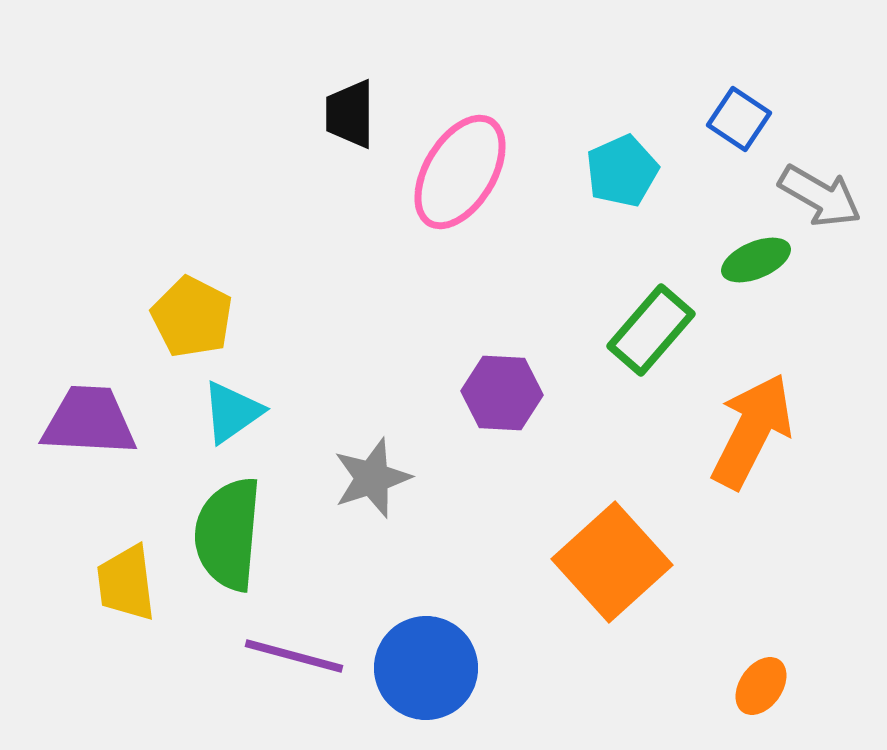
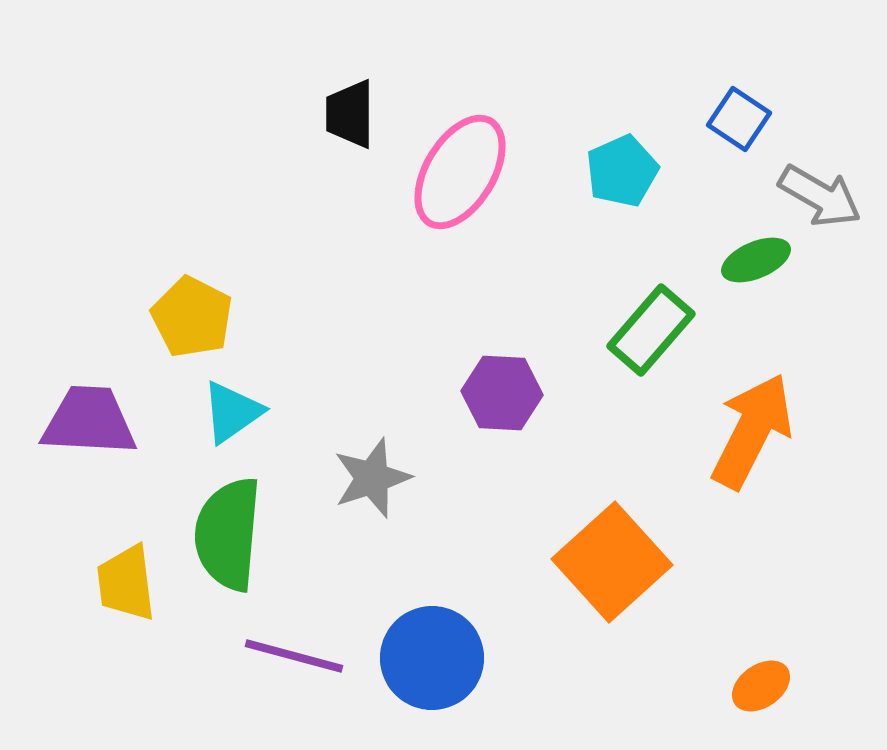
blue circle: moved 6 px right, 10 px up
orange ellipse: rotated 20 degrees clockwise
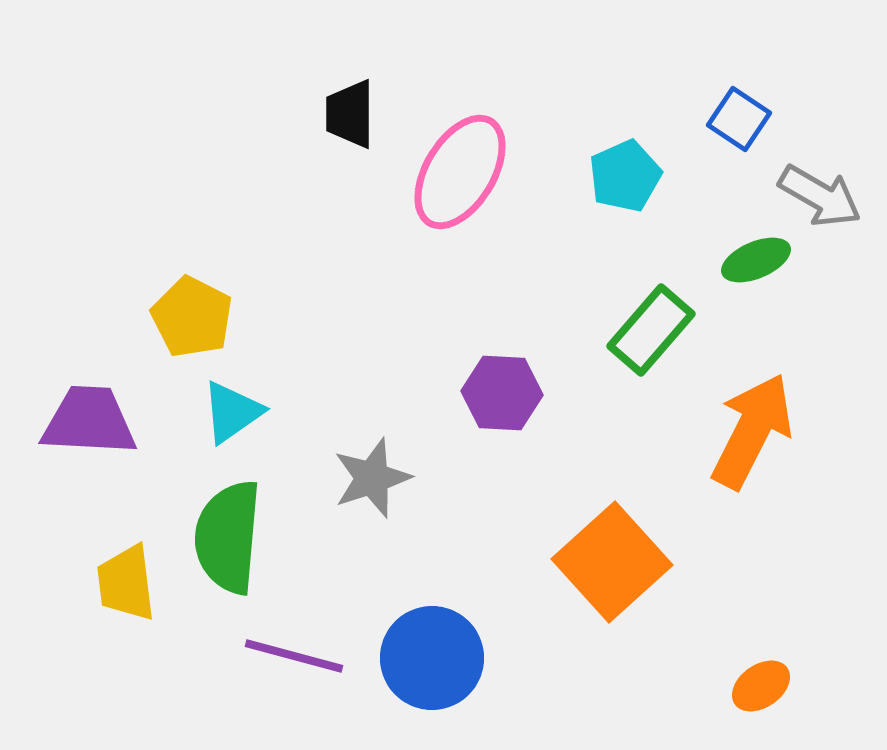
cyan pentagon: moved 3 px right, 5 px down
green semicircle: moved 3 px down
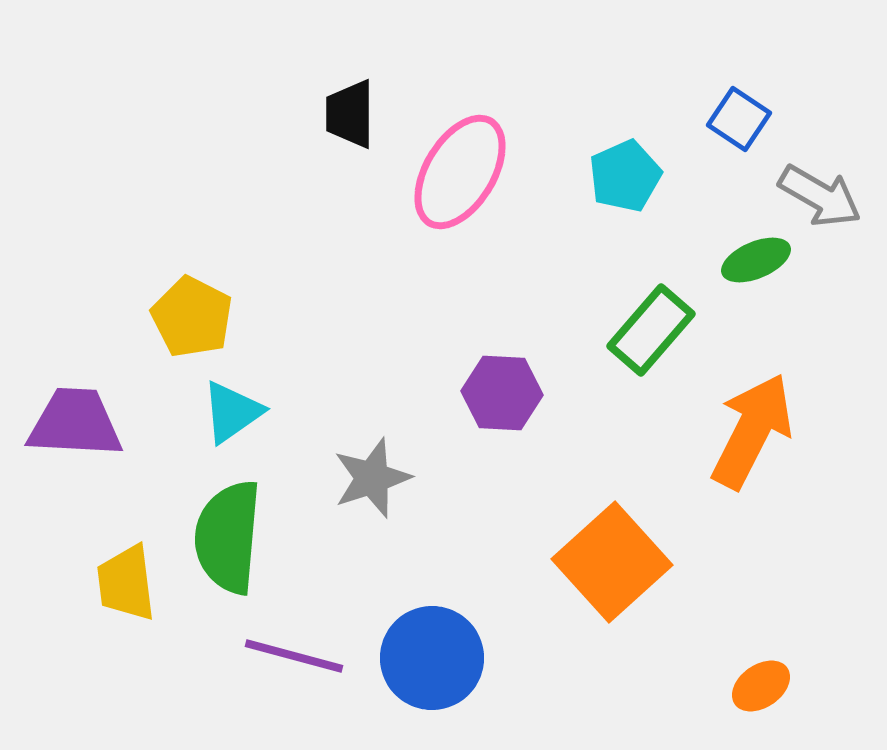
purple trapezoid: moved 14 px left, 2 px down
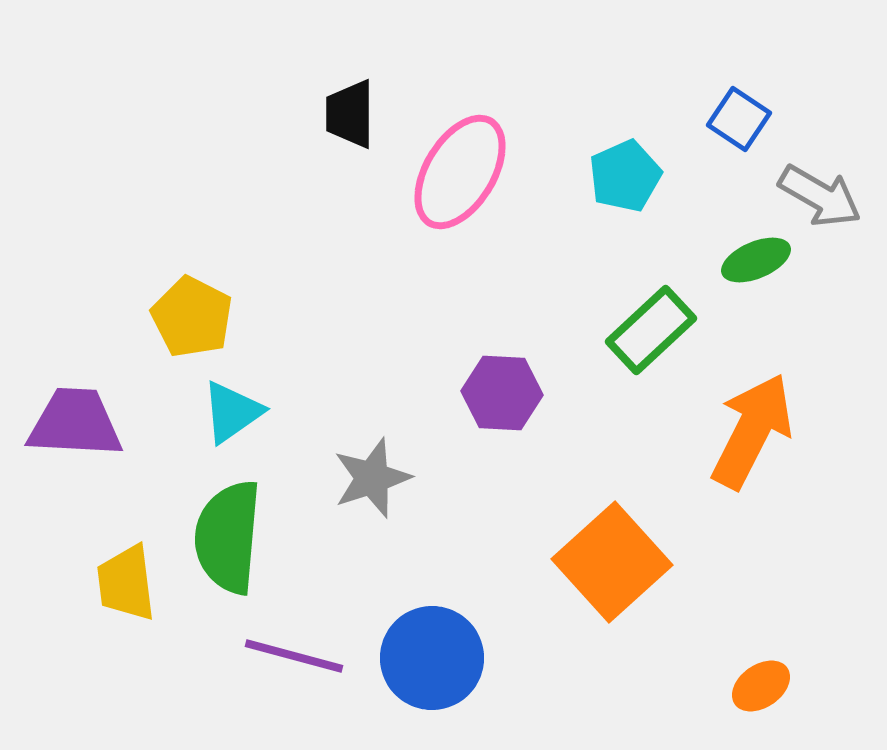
green rectangle: rotated 6 degrees clockwise
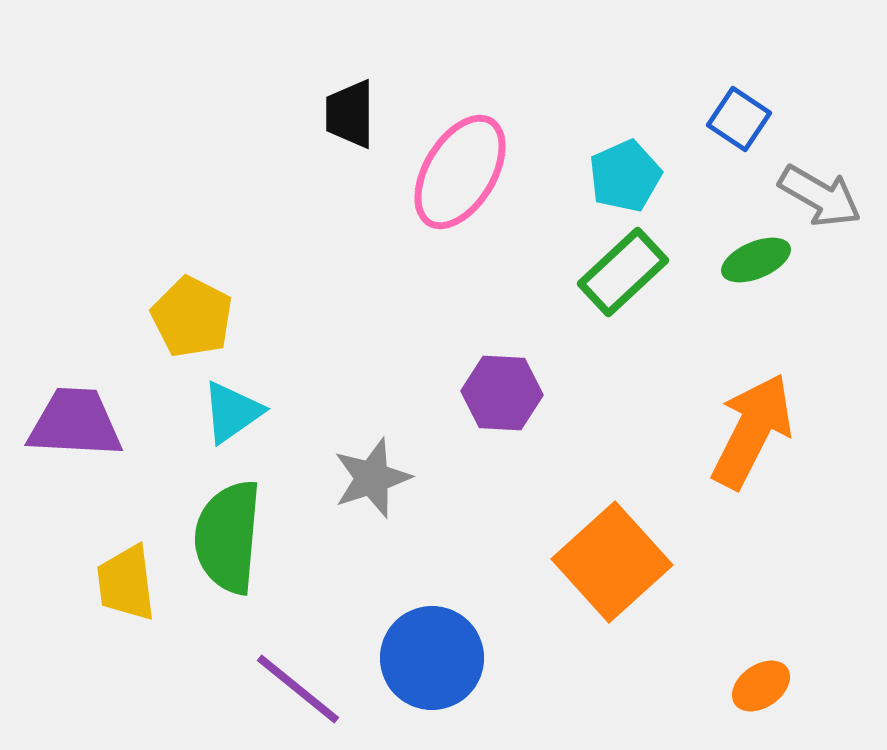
green rectangle: moved 28 px left, 58 px up
purple line: moved 4 px right, 33 px down; rotated 24 degrees clockwise
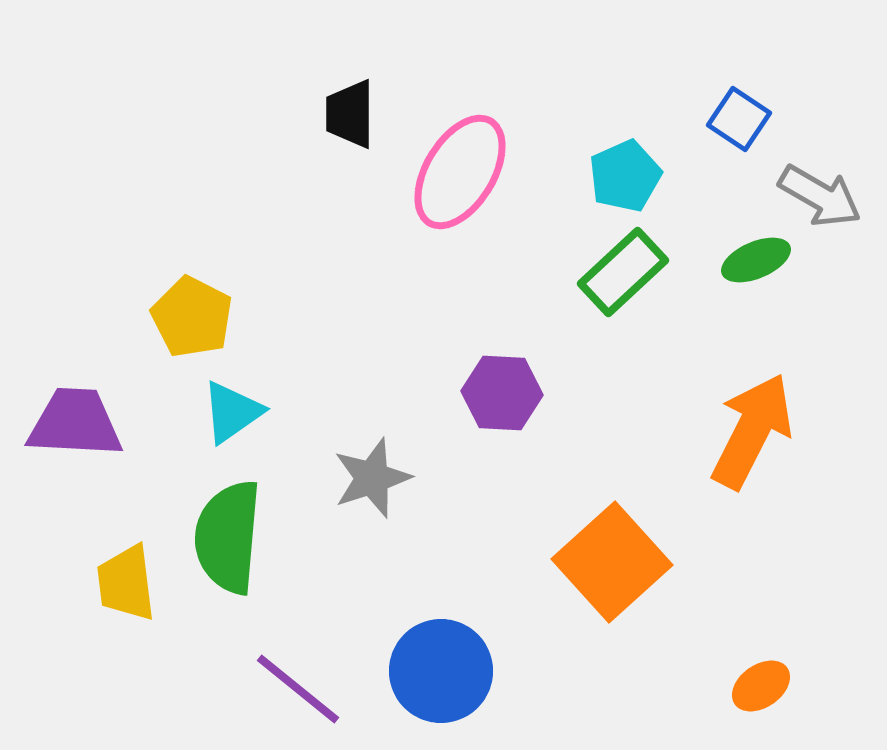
blue circle: moved 9 px right, 13 px down
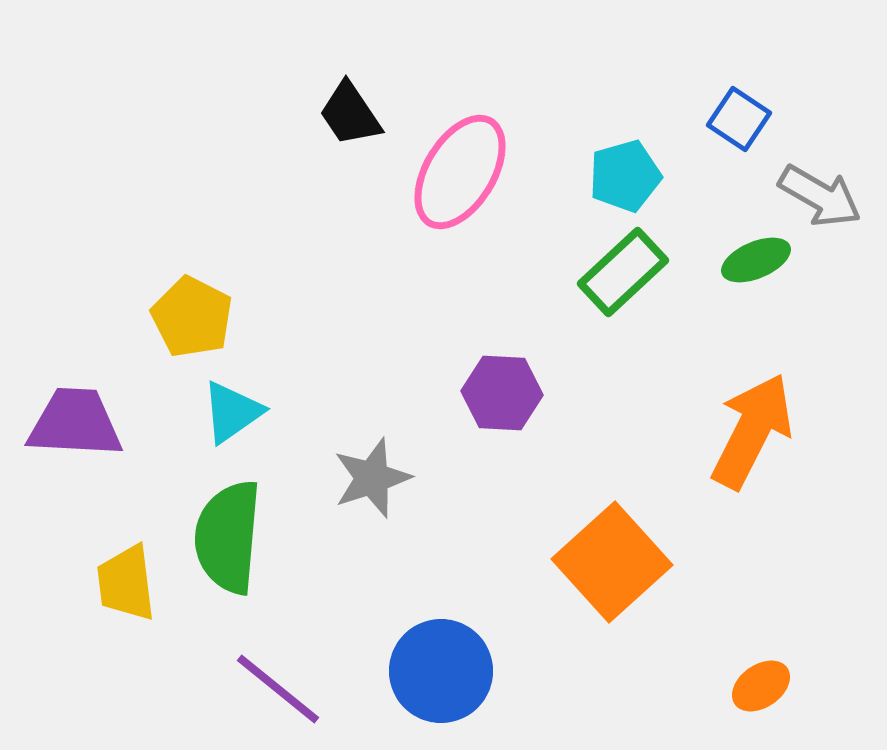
black trapezoid: rotated 34 degrees counterclockwise
cyan pentagon: rotated 8 degrees clockwise
purple line: moved 20 px left
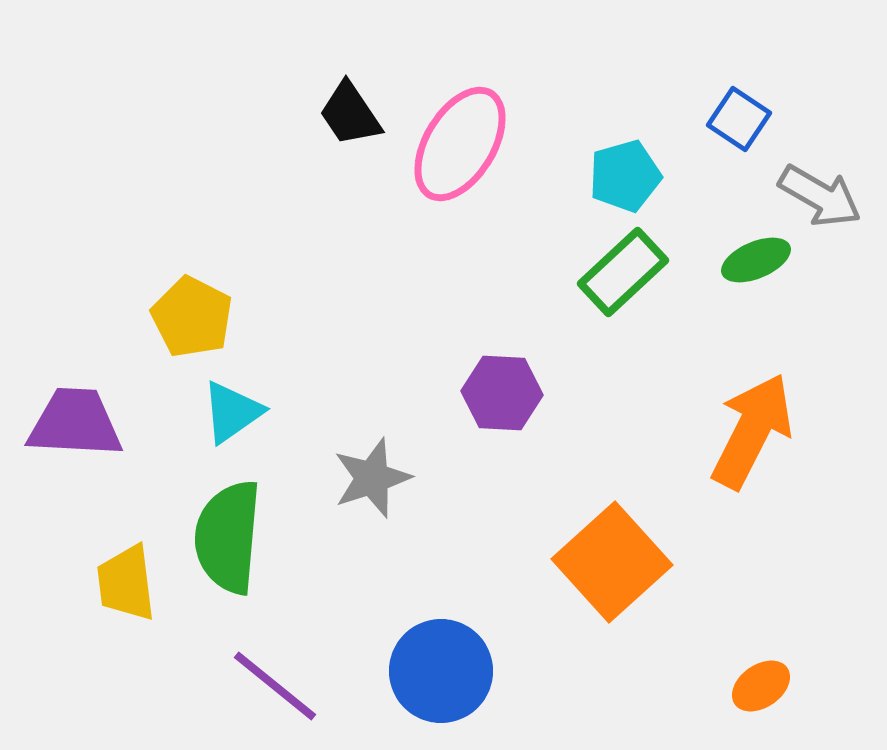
pink ellipse: moved 28 px up
purple line: moved 3 px left, 3 px up
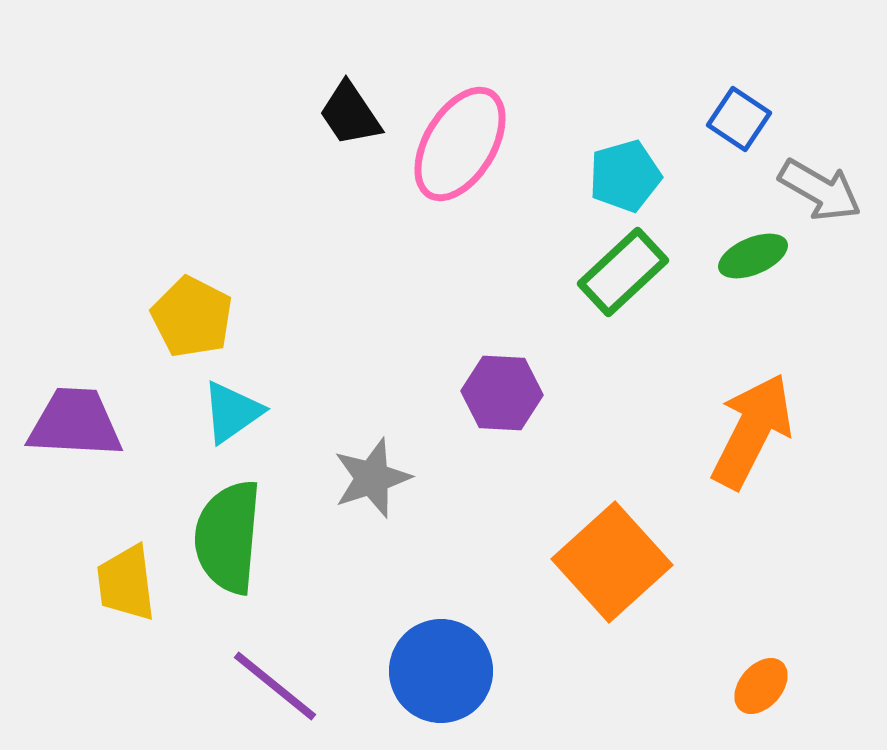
gray arrow: moved 6 px up
green ellipse: moved 3 px left, 4 px up
orange ellipse: rotated 14 degrees counterclockwise
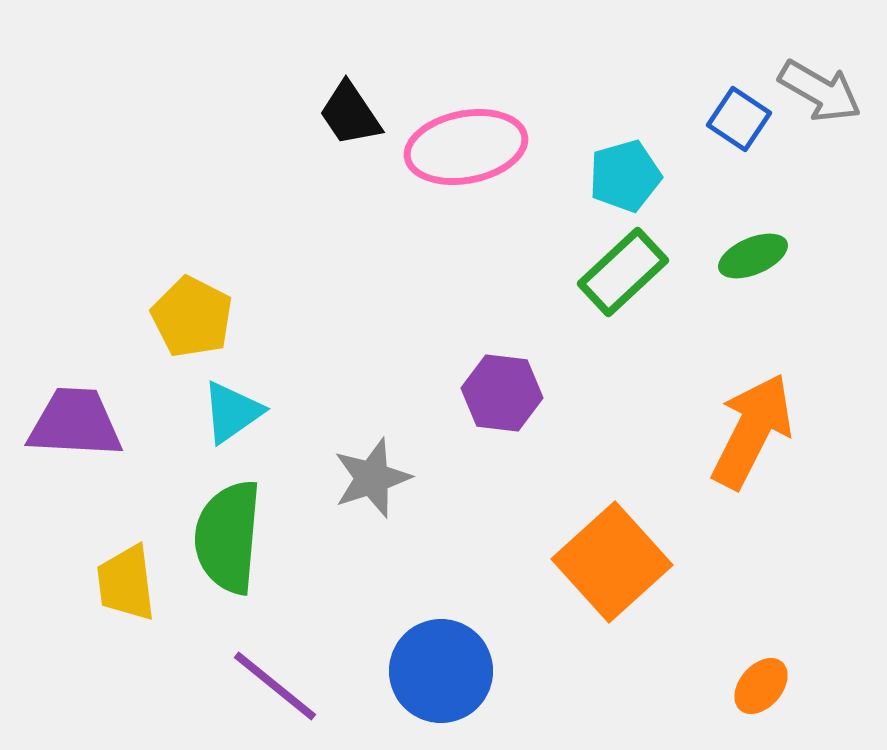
pink ellipse: moved 6 px right, 3 px down; rotated 48 degrees clockwise
gray arrow: moved 99 px up
purple hexagon: rotated 4 degrees clockwise
